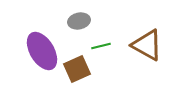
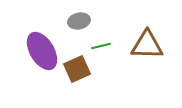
brown triangle: rotated 28 degrees counterclockwise
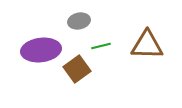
purple ellipse: moved 1 px left, 1 px up; rotated 66 degrees counterclockwise
brown square: rotated 12 degrees counterclockwise
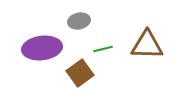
green line: moved 2 px right, 3 px down
purple ellipse: moved 1 px right, 2 px up
brown square: moved 3 px right, 4 px down
